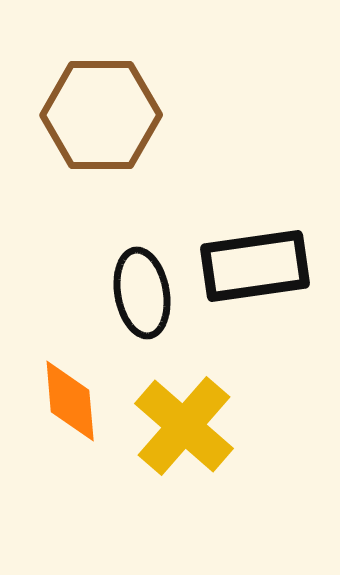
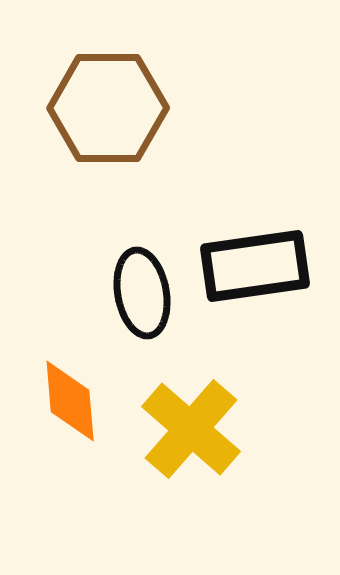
brown hexagon: moved 7 px right, 7 px up
yellow cross: moved 7 px right, 3 px down
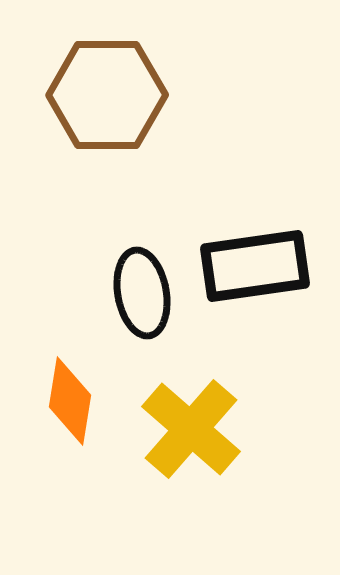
brown hexagon: moved 1 px left, 13 px up
orange diamond: rotated 14 degrees clockwise
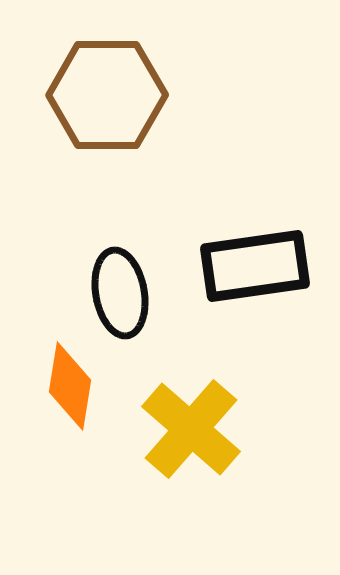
black ellipse: moved 22 px left
orange diamond: moved 15 px up
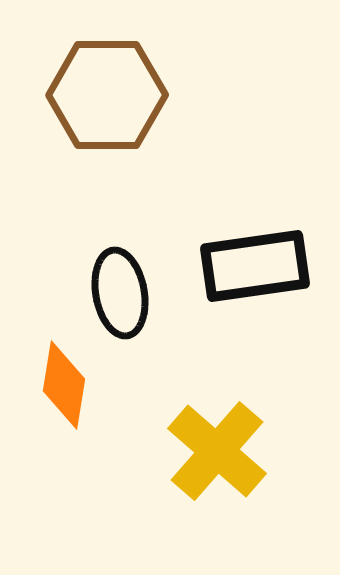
orange diamond: moved 6 px left, 1 px up
yellow cross: moved 26 px right, 22 px down
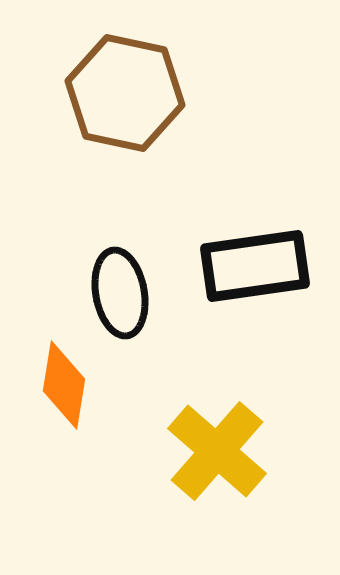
brown hexagon: moved 18 px right, 2 px up; rotated 12 degrees clockwise
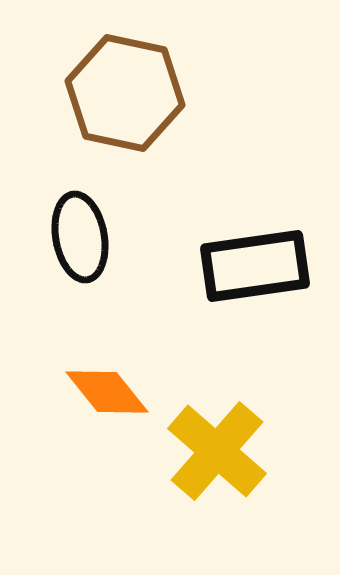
black ellipse: moved 40 px left, 56 px up
orange diamond: moved 43 px right, 7 px down; rotated 48 degrees counterclockwise
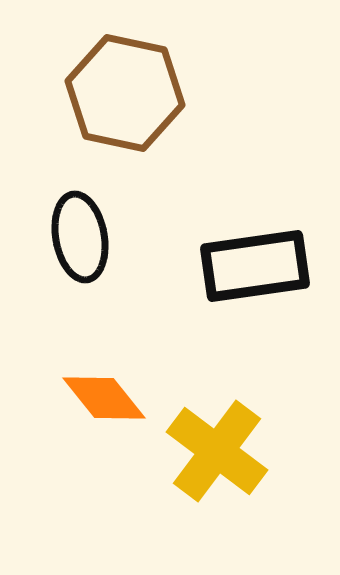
orange diamond: moved 3 px left, 6 px down
yellow cross: rotated 4 degrees counterclockwise
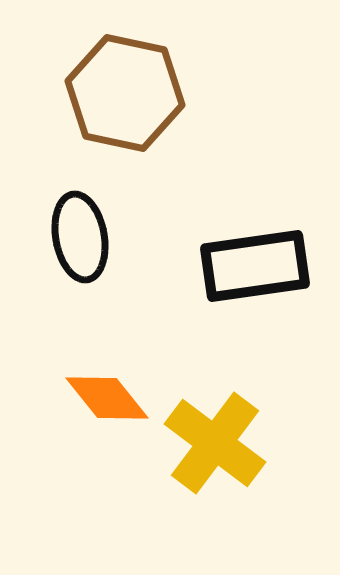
orange diamond: moved 3 px right
yellow cross: moved 2 px left, 8 px up
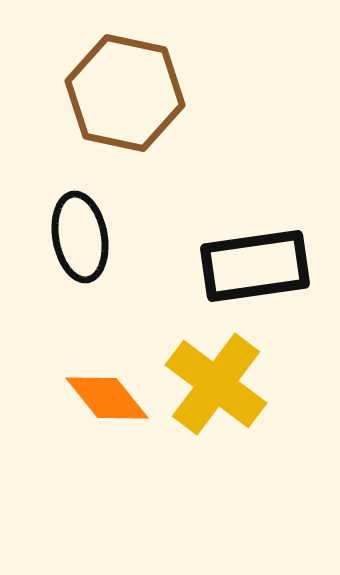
yellow cross: moved 1 px right, 59 px up
